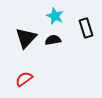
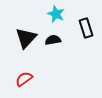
cyan star: moved 1 px right, 2 px up
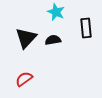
cyan star: moved 2 px up
black rectangle: rotated 12 degrees clockwise
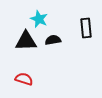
cyan star: moved 17 px left, 7 px down
black triangle: moved 3 px down; rotated 45 degrees clockwise
red semicircle: rotated 54 degrees clockwise
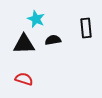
cyan star: moved 3 px left
black triangle: moved 2 px left, 3 px down
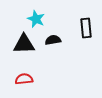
red semicircle: rotated 24 degrees counterclockwise
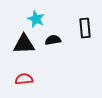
black rectangle: moved 1 px left
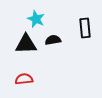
black triangle: moved 2 px right
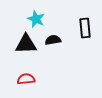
red semicircle: moved 2 px right
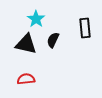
cyan star: rotated 12 degrees clockwise
black semicircle: rotated 56 degrees counterclockwise
black triangle: rotated 15 degrees clockwise
